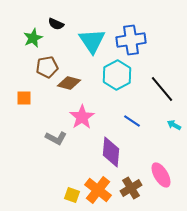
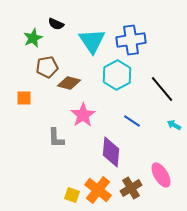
pink star: moved 1 px right, 2 px up
gray L-shape: rotated 60 degrees clockwise
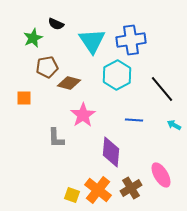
blue line: moved 2 px right, 1 px up; rotated 30 degrees counterclockwise
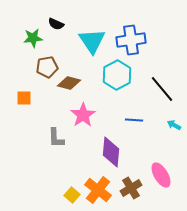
green star: rotated 18 degrees clockwise
yellow square: rotated 21 degrees clockwise
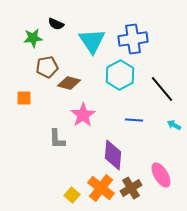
blue cross: moved 2 px right, 1 px up
cyan hexagon: moved 3 px right
gray L-shape: moved 1 px right, 1 px down
purple diamond: moved 2 px right, 3 px down
orange cross: moved 3 px right, 2 px up
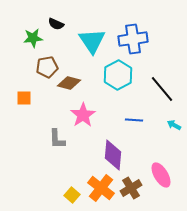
cyan hexagon: moved 2 px left
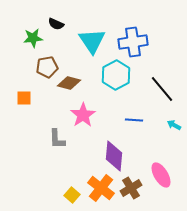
blue cross: moved 3 px down
cyan hexagon: moved 2 px left
purple diamond: moved 1 px right, 1 px down
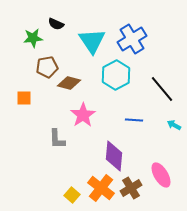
blue cross: moved 1 px left, 3 px up; rotated 24 degrees counterclockwise
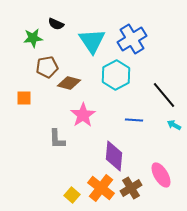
black line: moved 2 px right, 6 px down
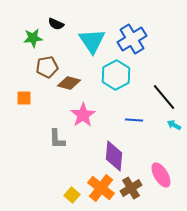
black line: moved 2 px down
